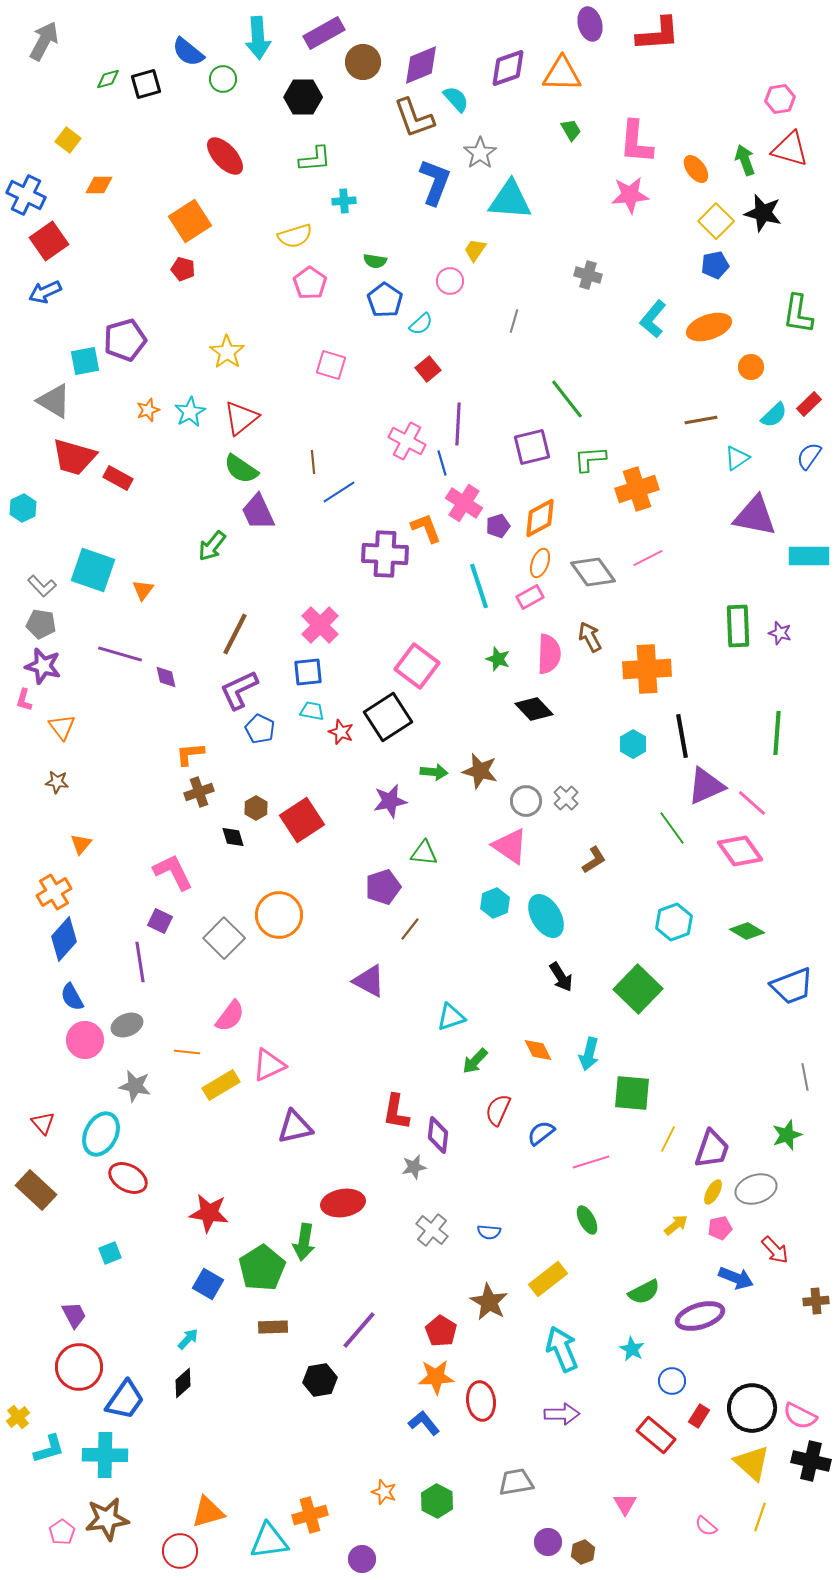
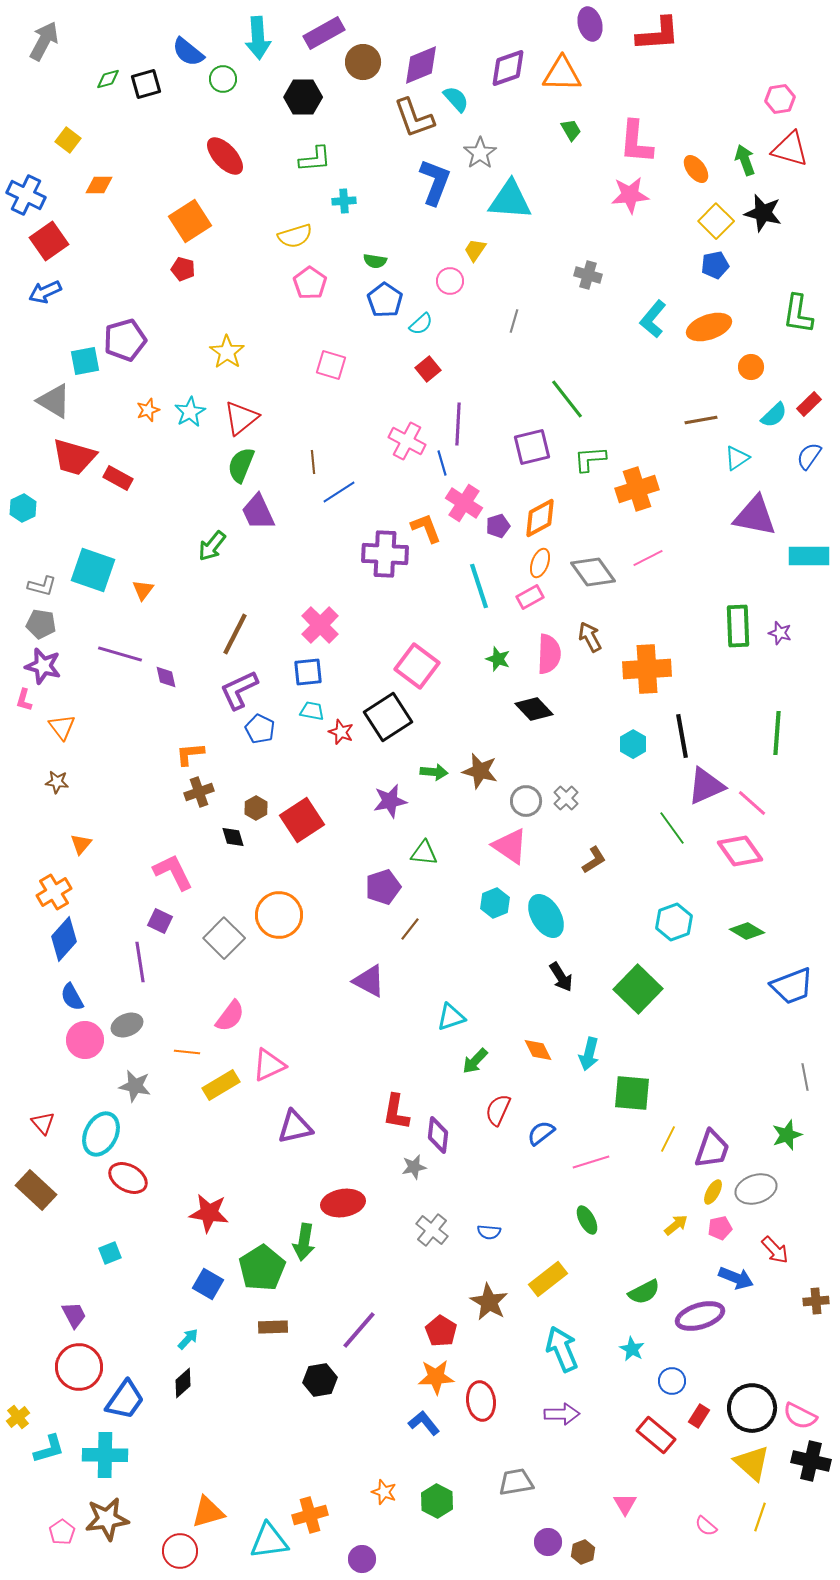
green semicircle at (241, 469): moved 4 px up; rotated 78 degrees clockwise
gray L-shape at (42, 586): rotated 32 degrees counterclockwise
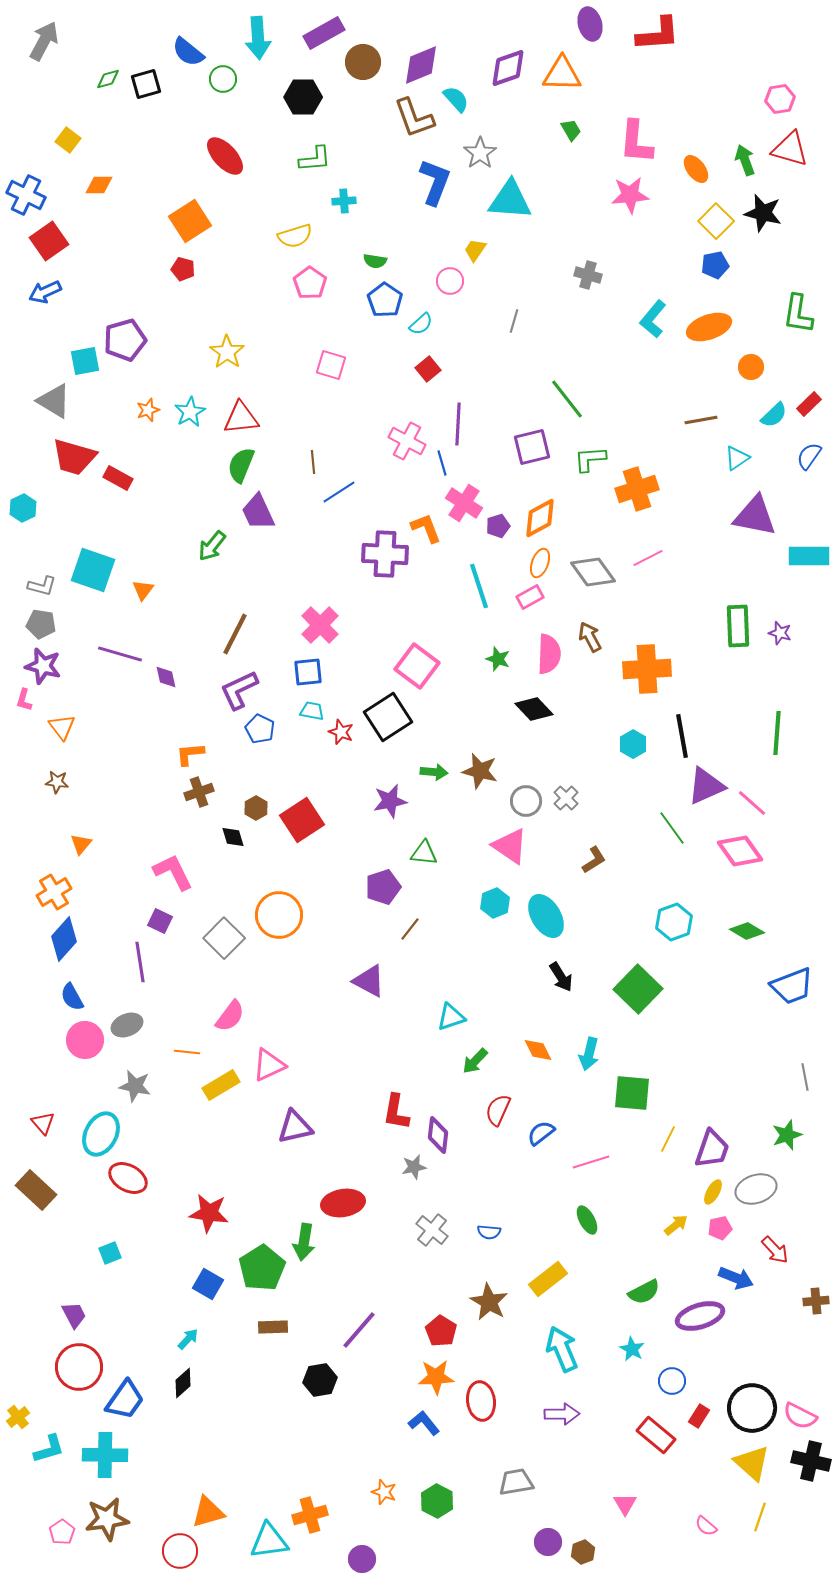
red triangle at (241, 418): rotated 33 degrees clockwise
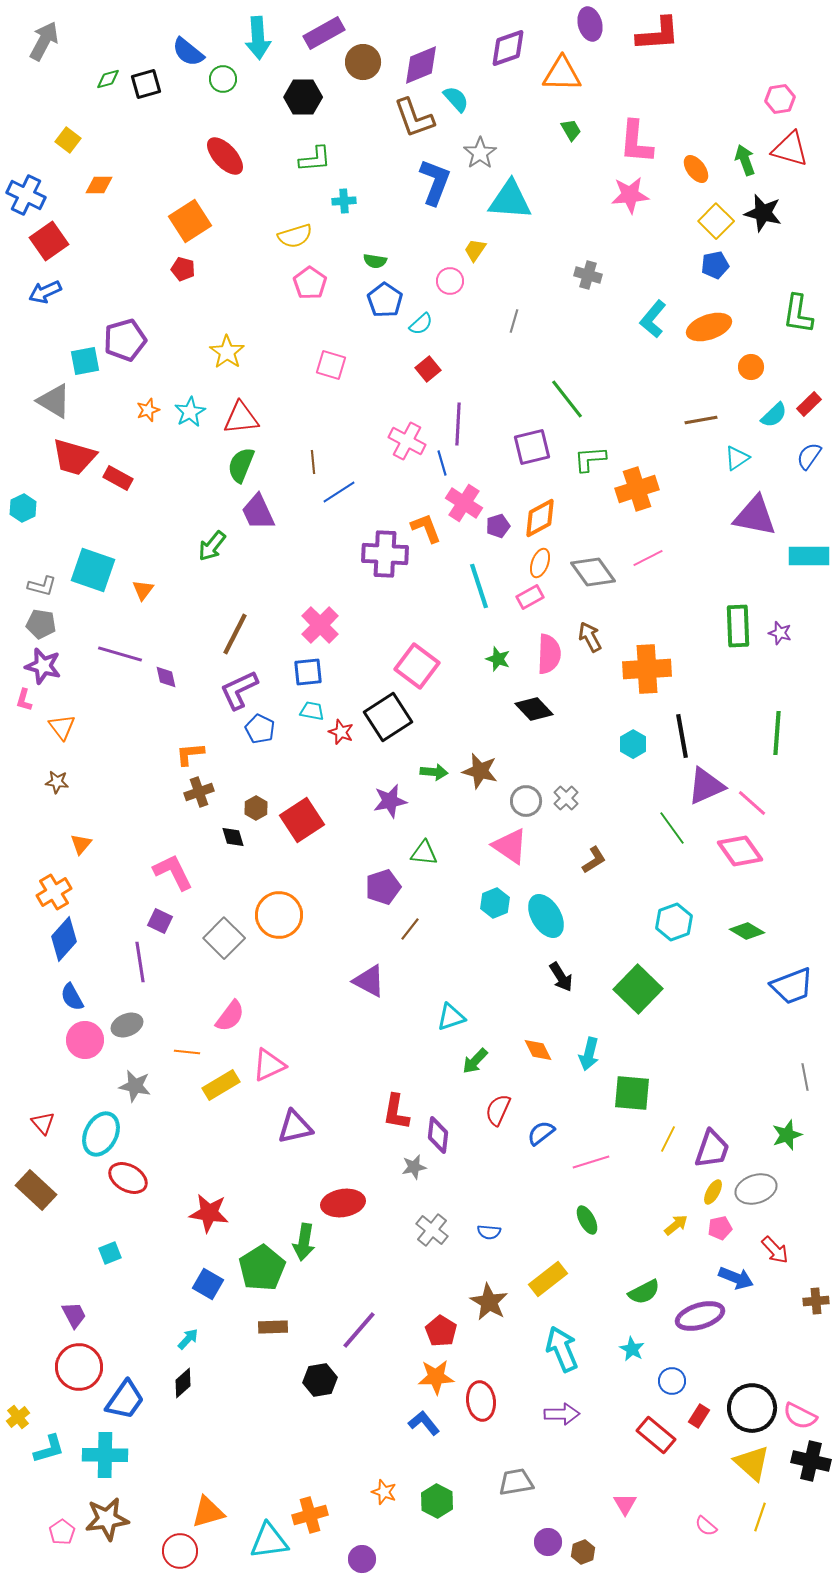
purple diamond at (508, 68): moved 20 px up
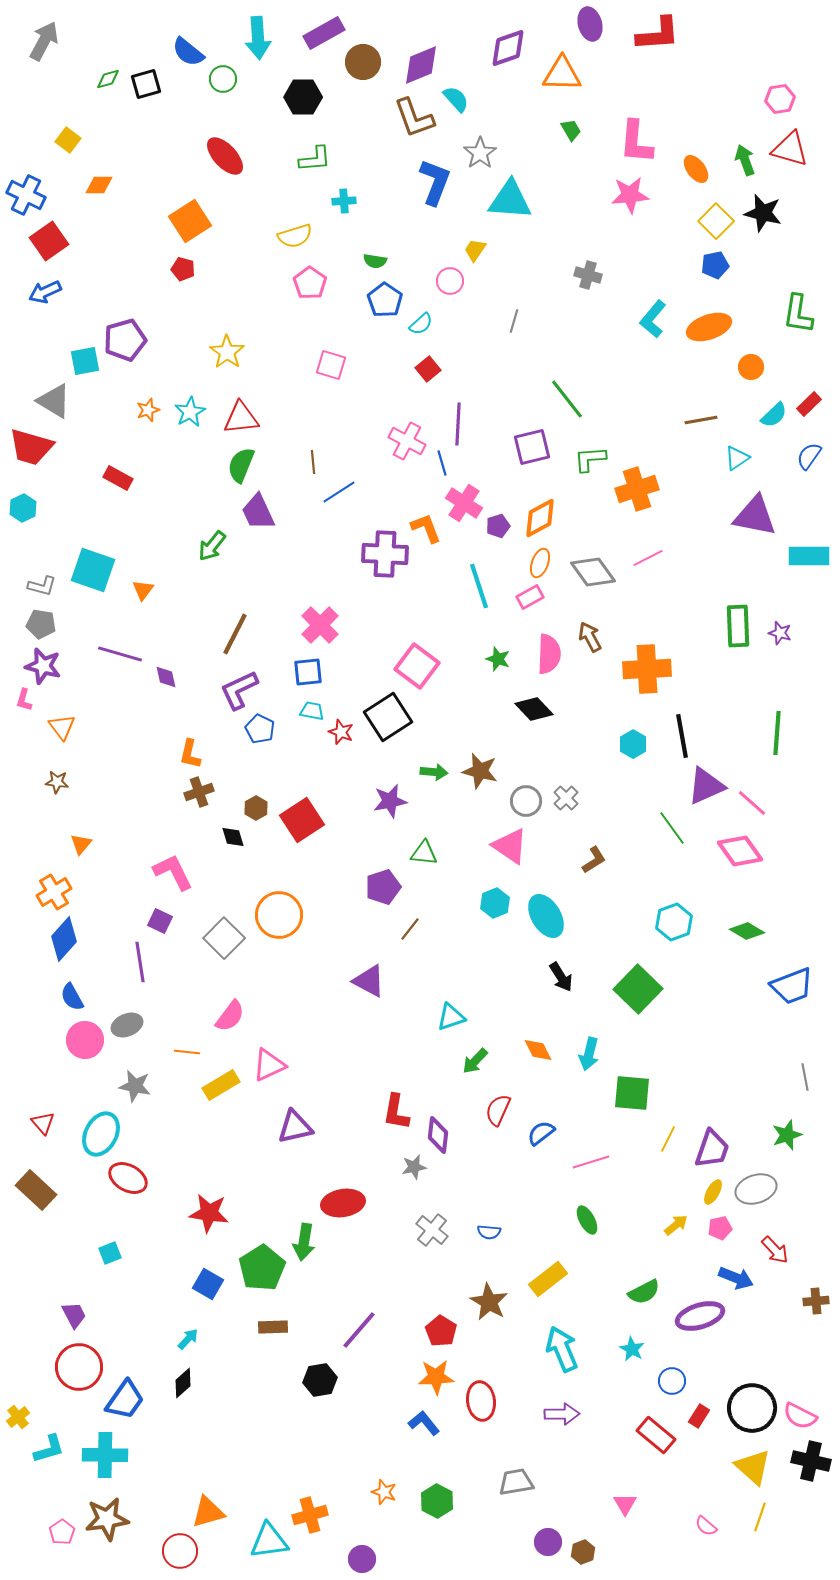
red trapezoid at (74, 457): moved 43 px left, 10 px up
orange L-shape at (190, 754): rotated 72 degrees counterclockwise
yellow triangle at (752, 1463): moved 1 px right, 4 px down
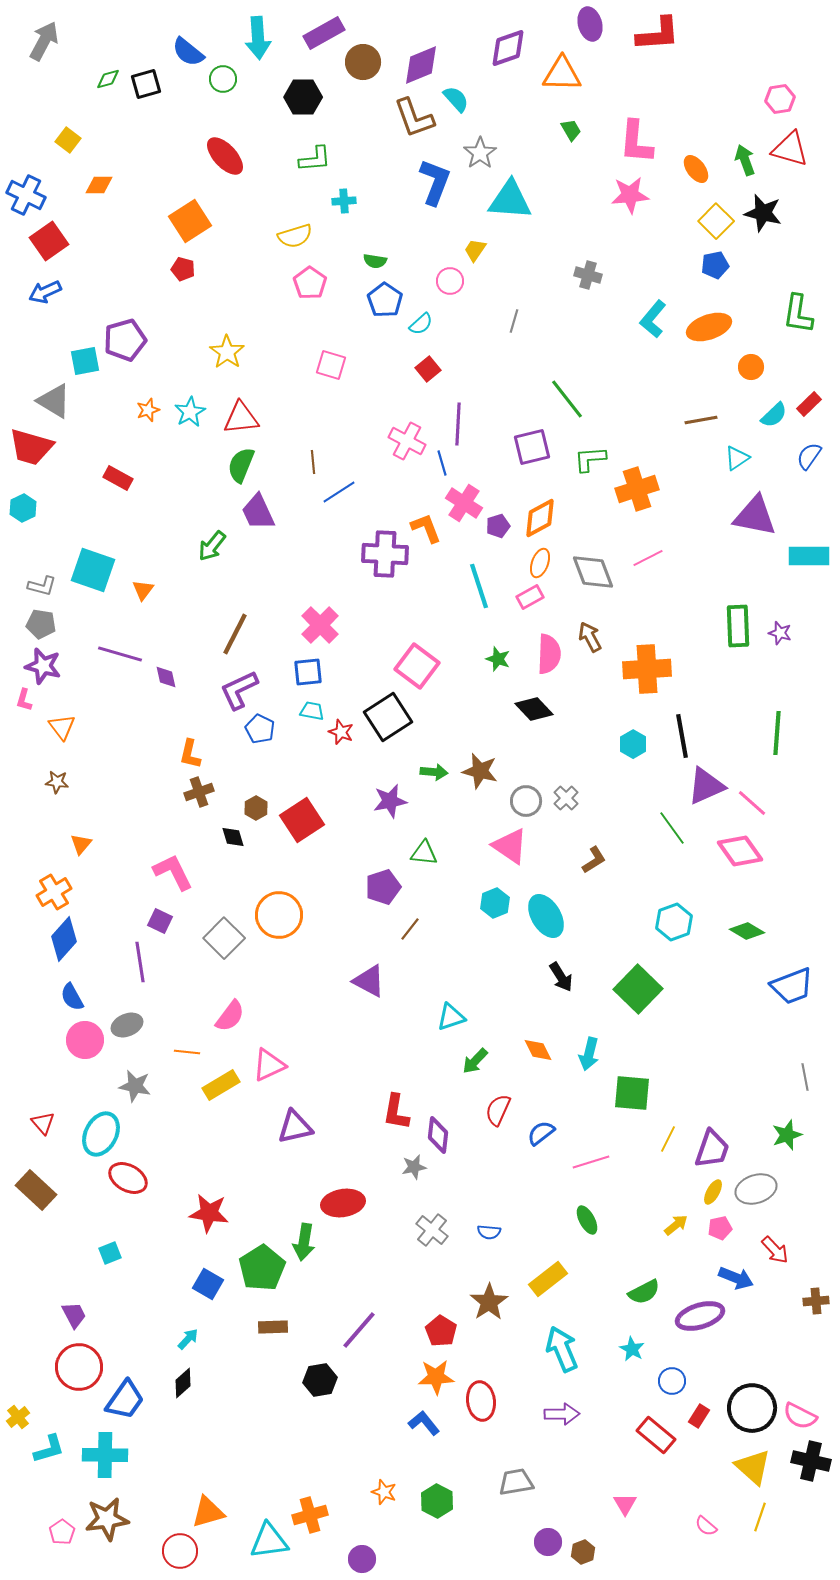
gray diamond at (593, 572): rotated 15 degrees clockwise
brown star at (489, 1302): rotated 9 degrees clockwise
